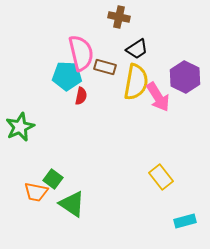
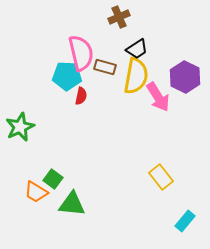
brown cross: rotated 35 degrees counterclockwise
yellow semicircle: moved 6 px up
orange trapezoid: rotated 20 degrees clockwise
green triangle: rotated 28 degrees counterclockwise
cyan rectangle: rotated 35 degrees counterclockwise
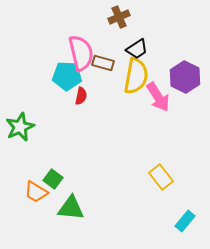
brown rectangle: moved 2 px left, 4 px up
green triangle: moved 1 px left, 4 px down
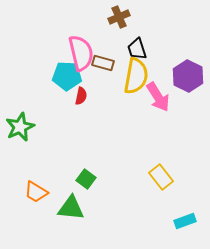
black trapezoid: rotated 105 degrees clockwise
purple hexagon: moved 3 px right, 1 px up
green square: moved 33 px right
cyan rectangle: rotated 30 degrees clockwise
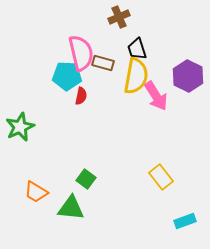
pink arrow: moved 2 px left, 1 px up
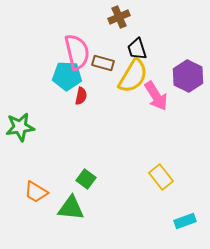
pink semicircle: moved 4 px left, 1 px up
yellow semicircle: moved 3 px left; rotated 21 degrees clockwise
green star: rotated 16 degrees clockwise
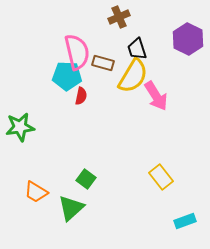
purple hexagon: moved 37 px up
green triangle: rotated 48 degrees counterclockwise
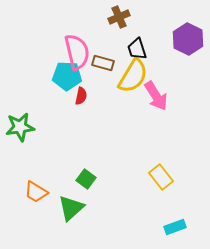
cyan rectangle: moved 10 px left, 6 px down
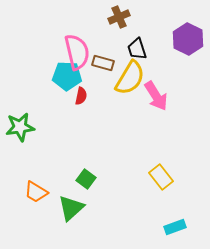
yellow semicircle: moved 3 px left, 2 px down
